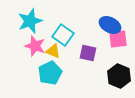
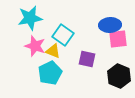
cyan star: moved 3 px up; rotated 10 degrees clockwise
blue ellipse: rotated 30 degrees counterclockwise
purple square: moved 1 px left, 6 px down
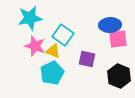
cyan pentagon: moved 2 px right
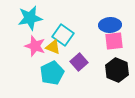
pink square: moved 4 px left, 2 px down
yellow triangle: moved 4 px up
purple square: moved 8 px left, 3 px down; rotated 36 degrees clockwise
black hexagon: moved 2 px left, 6 px up
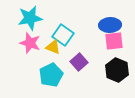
pink star: moved 5 px left, 3 px up
cyan pentagon: moved 1 px left, 2 px down
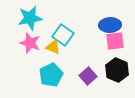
pink square: moved 1 px right
purple square: moved 9 px right, 14 px down
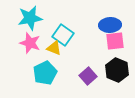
yellow triangle: moved 1 px right, 1 px down
cyan pentagon: moved 6 px left, 2 px up
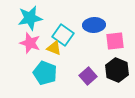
blue ellipse: moved 16 px left
cyan pentagon: rotated 25 degrees counterclockwise
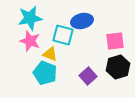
blue ellipse: moved 12 px left, 4 px up; rotated 10 degrees counterclockwise
cyan square: rotated 20 degrees counterclockwise
pink star: moved 2 px up
yellow triangle: moved 4 px left, 6 px down
black hexagon: moved 1 px right, 3 px up; rotated 20 degrees clockwise
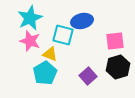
cyan star: rotated 15 degrees counterclockwise
cyan pentagon: rotated 20 degrees clockwise
